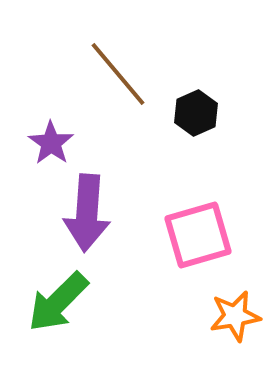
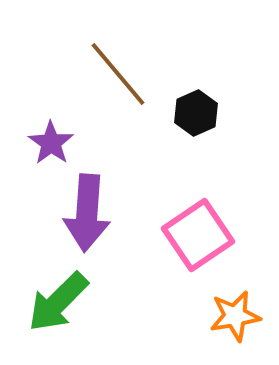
pink square: rotated 18 degrees counterclockwise
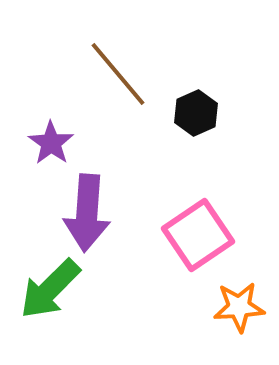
green arrow: moved 8 px left, 13 px up
orange star: moved 4 px right, 9 px up; rotated 6 degrees clockwise
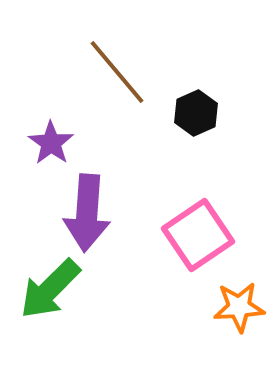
brown line: moved 1 px left, 2 px up
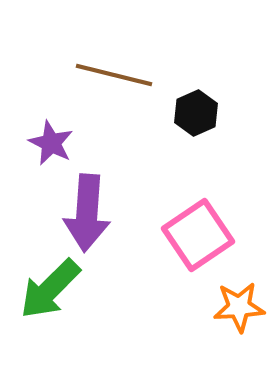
brown line: moved 3 px left, 3 px down; rotated 36 degrees counterclockwise
purple star: rotated 9 degrees counterclockwise
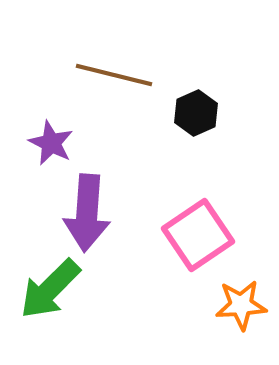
orange star: moved 2 px right, 2 px up
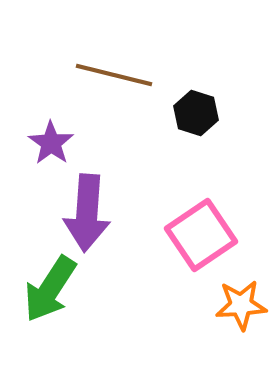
black hexagon: rotated 18 degrees counterclockwise
purple star: rotated 9 degrees clockwise
pink square: moved 3 px right
green arrow: rotated 12 degrees counterclockwise
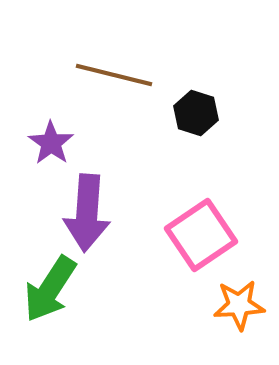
orange star: moved 2 px left
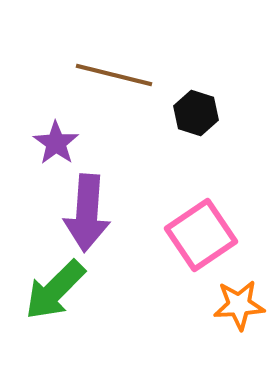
purple star: moved 5 px right
green arrow: moved 5 px right, 1 px down; rotated 12 degrees clockwise
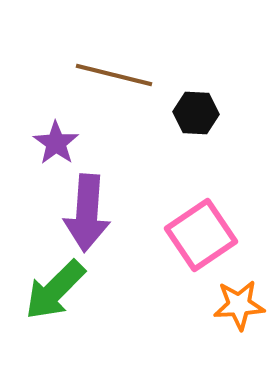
black hexagon: rotated 15 degrees counterclockwise
